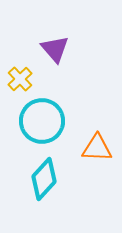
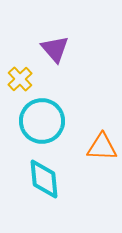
orange triangle: moved 5 px right, 1 px up
cyan diamond: rotated 48 degrees counterclockwise
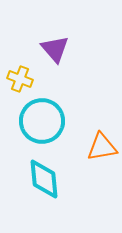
yellow cross: rotated 25 degrees counterclockwise
orange triangle: rotated 12 degrees counterclockwise
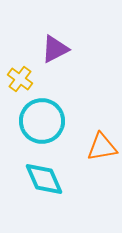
purple triangle: rotated 44 degrees clockwise
yellow cross: rotated 15 degrees clockwise
cyan diamond: rotated 18 degrees counterclockwise
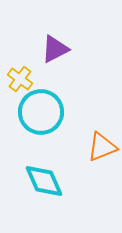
cyan circle: moved 1 px left, 9 px up
orange triangle: rotated 12 degrees counterclockwise
cyan diamond: moved 2 px down
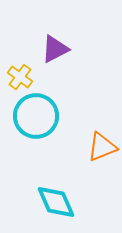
yellow cross: moved 2 px up
cyan circle: moved 5 px left, 4 px down
cyan diamond: moved 12 px right, 21 px down
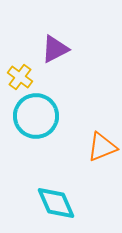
cyan diamond: moved 1 px down
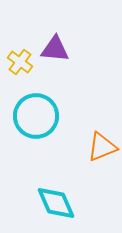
purple triangle: rotated 32 degrees clockwise
yellow cross: moved 15 px up
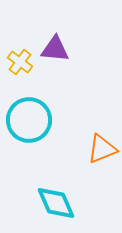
cyan circle: moved 7 px left, 4 px down
orange triangle: moved 2 px down
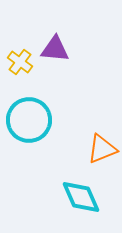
cyan diamond: moved 25 px right, 6 px up
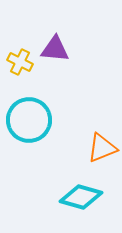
yellow cross: rotated 10 degrees counterclockwise
orange triangle: moved 1 px up
cyan diamond: rotated 51 degrees counterclockwise
